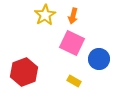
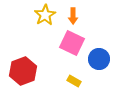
orange arrow: rotated 14 degrees counterclockwise
red hexagon: moved 1 px left, 1 px up
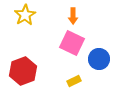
yellow star: moved 20 px left
yellow rectangle: rotated 56 degrees counterclockwise
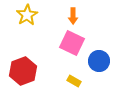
yellow star: moved 2 px right
blue circle: moved 2 px down
yellow rectangle: rotated 56 degrees clockwise
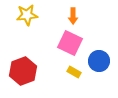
yellow star: rotated 25 degrees clockwise
pink square: moved 2 px left
yellow rectangle: moved 9 px up
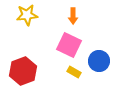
pink square: moved 1 px left, 2 px down
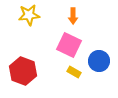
yellow star: moved 2 px right
red hexagon: rotated 20 degrees counterclockwise
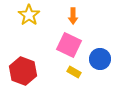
yellow star: rotated 30 degrees counterclockwise
blue circle: moved 1 px right, 2 px up
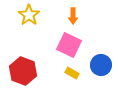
blue circle: moved 1 px right, 6 px down
yellow rectangle: moved 2 px left, 1 px down
